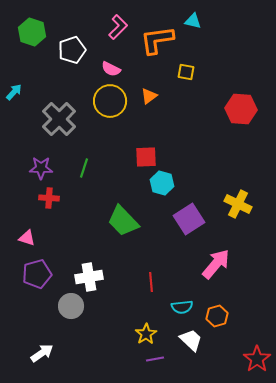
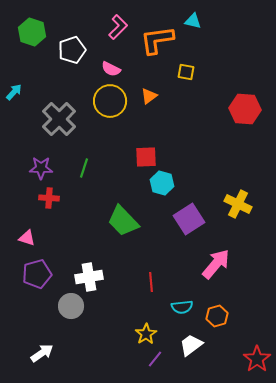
red hexagon: moved 4 px right
white trapezoid: moved 5 px down; rotated 80 degrees counterclockwise
purple line: rotated 42 degrees counterclockwise
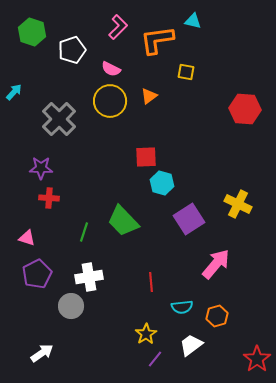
green line: moved 64 px down
purple pentagon: rotated 12 degrees counterclockwise
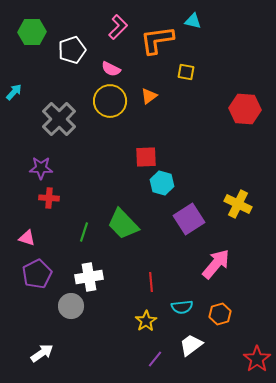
green hexagon: rotated 20 degrees counterclockwise
green trapezoid: moved 3 px down
orange hexagon: moved 3 px right, 2 px up
yellow star: moved 13 px up
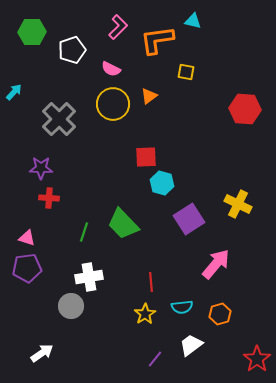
yellow circle: moved 3 px right, 3 px down
purple pentagon: moved 10 px left, 6 px up; rotated 20 degrees clockwise
yellow star: moved 1 px left, 7 px up
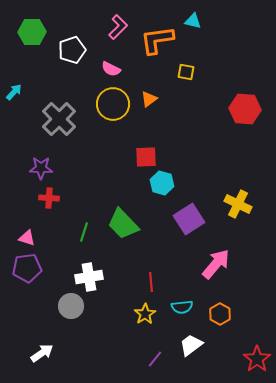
orange triangle: moved 3 px down
orange hexagon: rotated 15 degrees counterclockwise
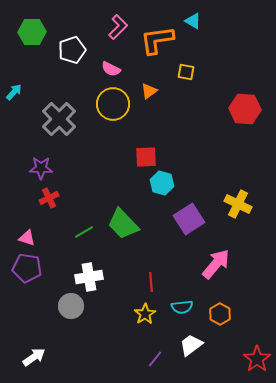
cyan triangle: rotated 18 degrees clockwise
orange triangle: moved 8 px up
red cross: rotated 30 degrees counterclockwise
green line: rotated 42 degrees clockwise
purple pentagon: rotated 16 degrees clockwise
white arrow: moved 8 px left, 4 px down
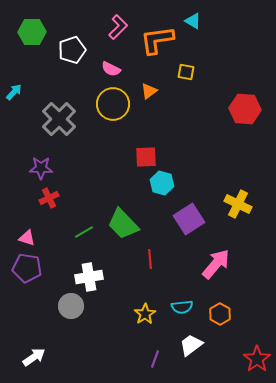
red line: moved 1 px left, 23 px up
purple line: rotated 18 degrees counterclockwise
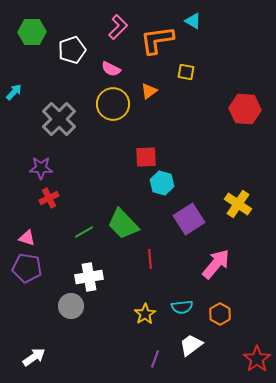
yellow cross: rotated 8 degrees clockwise
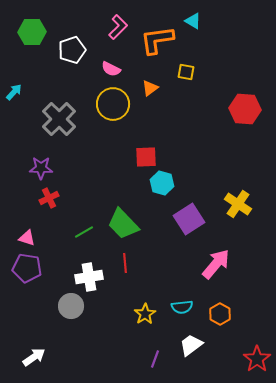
orange triangle: moved 1 px right, 3 px up
red line: moved 25 px left, 4 px down
